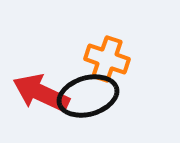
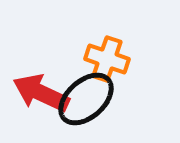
black ellipse: moved 2 px left, 3 px down; rotated 26 degrees counterclockwise
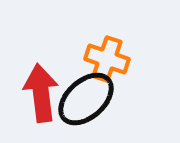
red arrow: rotated 58 degrees clockwise
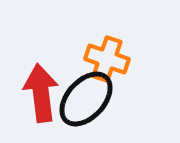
black ellipse: rotated 6 degrees counterclockwise
